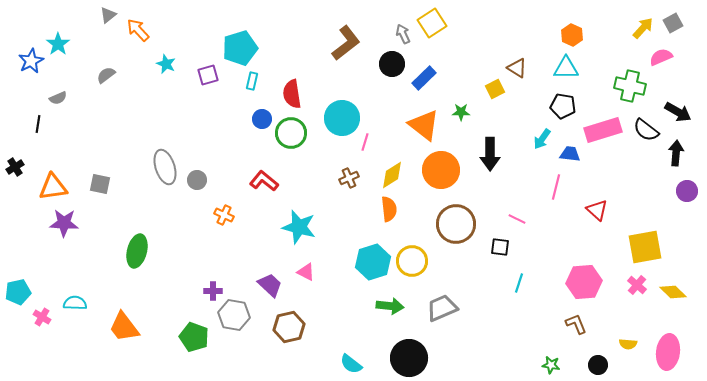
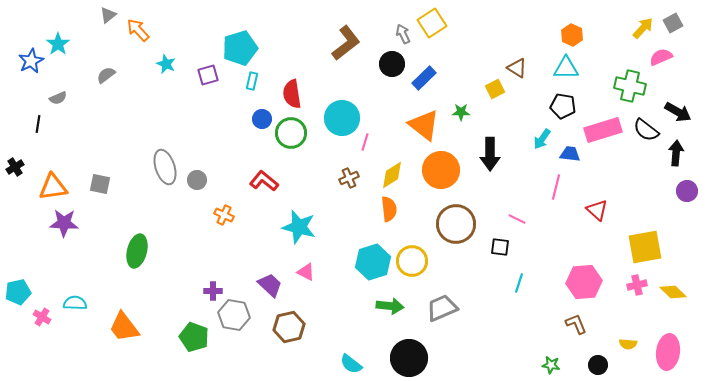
pink cross at (637, 285): rotated 36 degrees clockwise
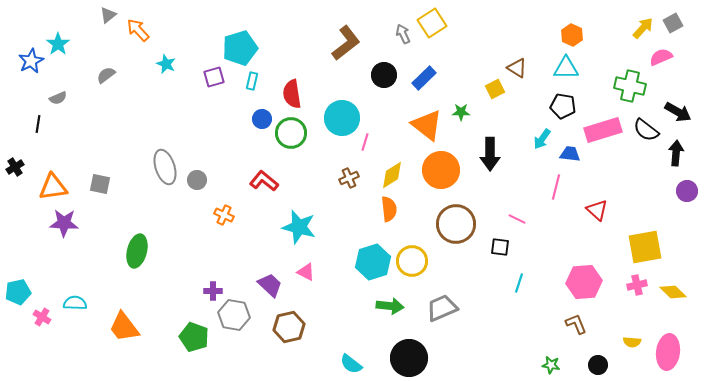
black circle at (392, 64): moved 8 px left, 11 px down
purple square at (208, 75): moved 6 px right, 2 px down
orange triangle at (424, 125): moved 3 px right
yellow semicircle at (628, 344): moved 4 px right, 2 px up
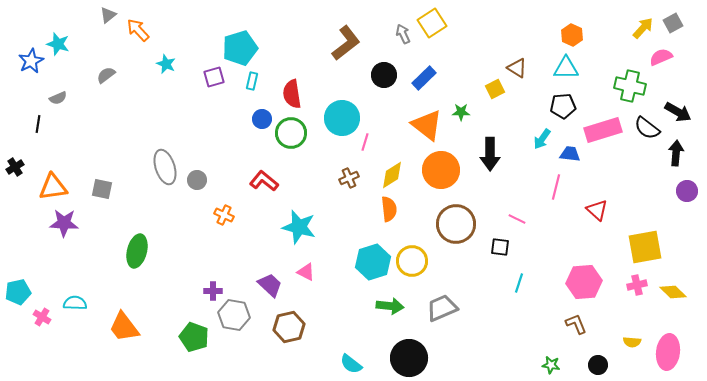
cyan star at (58, 44): rotated 20 degrees counterclockwise
black pentagon at (563, 106): rotated 15 degrees counterclockwise
black semicircle at (646, 130): moved 1 px right, 2 px up
gray square at (100, 184): moved 2 px right, 5 px down
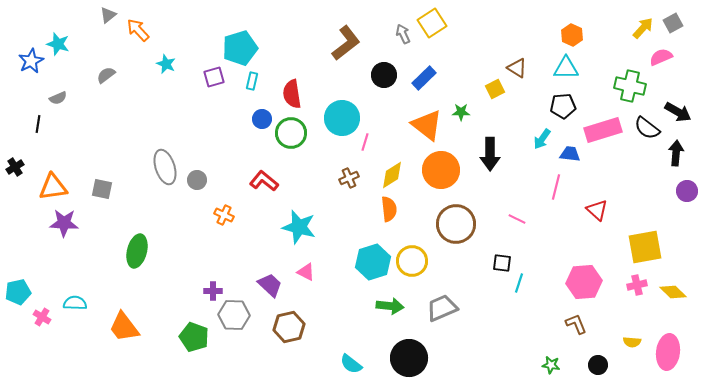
black square at (500, 247): moved 2 px right, 16 px down
gray hexagon at (234, 315): rotated 8 degrees counterclockwise
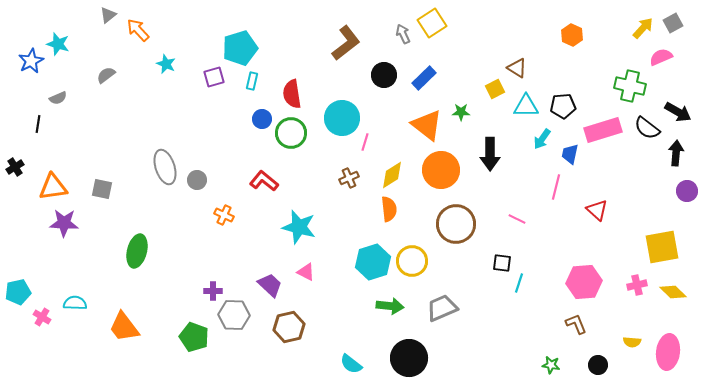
cyan triangle at (566, 68): moved 40 px left, 38 px down
blue trapezoid at (570, 154): rotated 85 degrees counterclockwise
yellow square at (645, 247): moved 17 px right
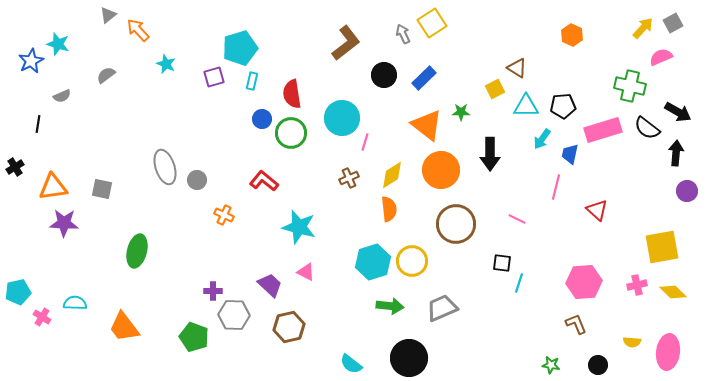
gray semicircle at (58, 98): moved 4 px right, 2 px up
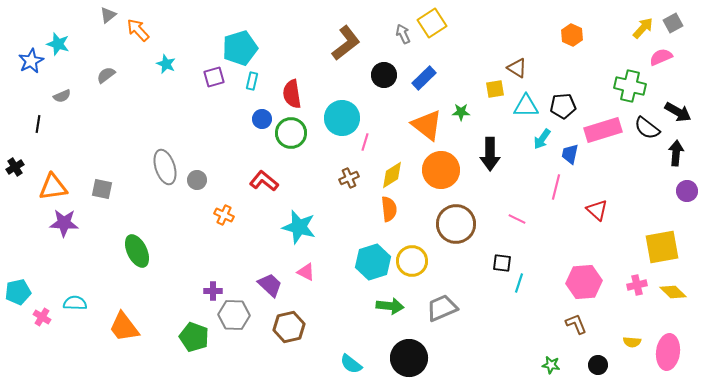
yellow square at (495, 89): rotated 18 degrees clockwise
green ellipse at (137, 251): rotated 40 degrees counterclockwise
